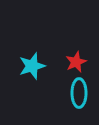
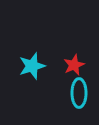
red star: moved 2 px left, 3 px down
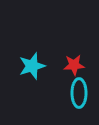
red star: rotated 20 degrees clockwise
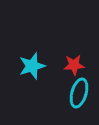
cyan ellipse: rotated 16 degrees clockwise
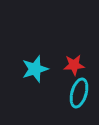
cyan star: moved 3 px right, 3 px down
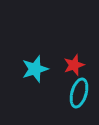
red star: rotated 15 degrees counterclockwise
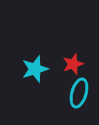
red star: moved 1 px left, 1 px up
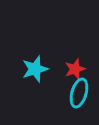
red star: moved 2 px right, 5 px down
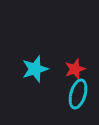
cyan ellipse: moved 1 px left, 1 px down
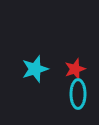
cyan ellipse: rotated 16 degrees counterclockwise
